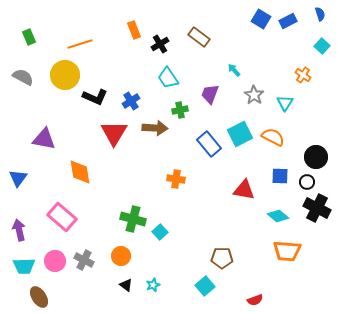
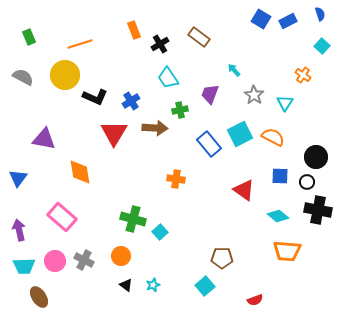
red triangle at (244, 190): rotated 25 degrees clockwise
black cross at (317, 208): moved 1 px right, 2 px down; rotated 16 degrees counterclockwise
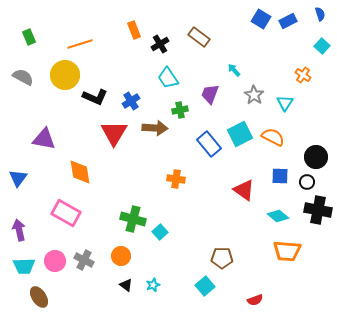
pink rectangle at (62, 217): moved 4 px right, 4 px up; rotated 12 degrees counterclockwise
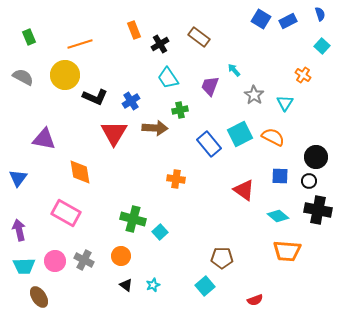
purple trapezoid at (210, 94): moved 8 px up
black circle at (307, 182): moved 2 px right, 1 px up
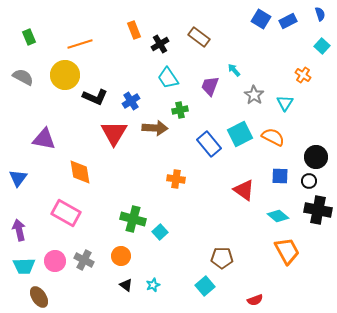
orange trapezoid at (287, 251): rotated 124 degrees counterclockwise
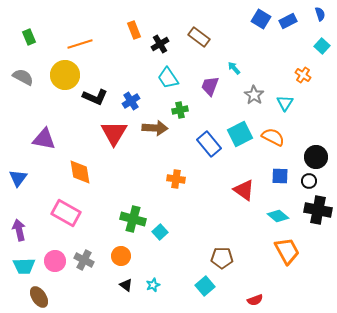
cyan arrow at (234, 70): moved 2 px up
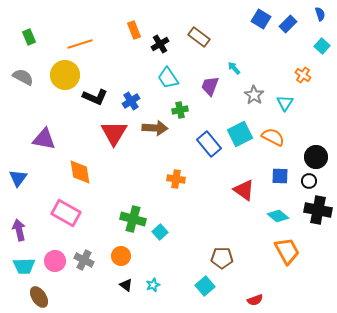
blue rectangle at (288, 21): moved 3 px down; rotated 18 degrees counterclockwise
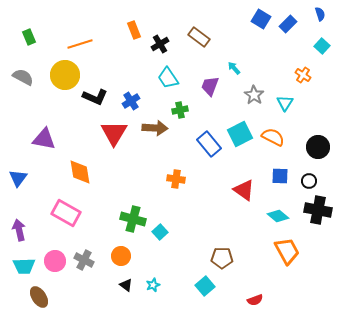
black circle at (316, 157): moved 2 px right, 10 px up
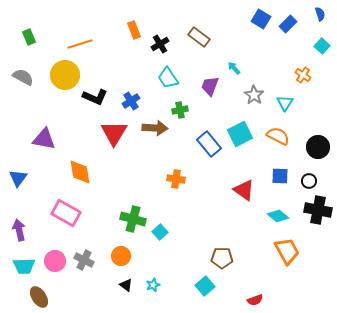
orange semicircle at (273, 137): moved 5 px right, 1 px up
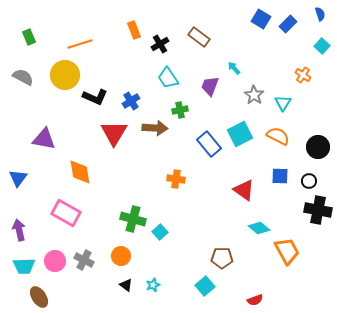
cyan triangle at (285, 103): moved 2 px left
cyan diamond at (278, 216): moved 19 px left, 12 px down
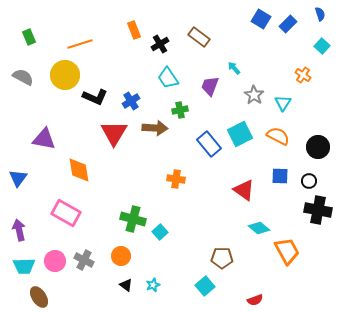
orange diamond at (80, 172): moved 1 px left, 2 px up
